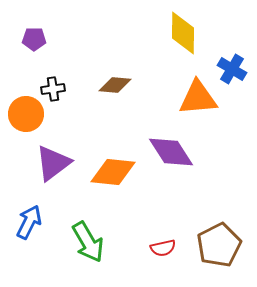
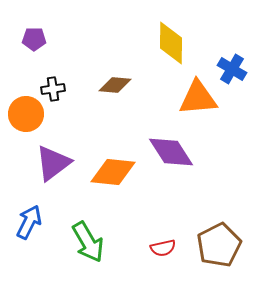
yellow diamond: moved 12 px left, 10 px down
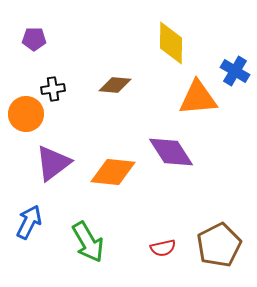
blue cross: moved 3 px right, 2 px down
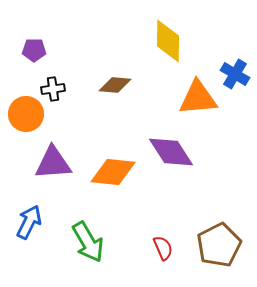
purple pentagon: moved 11 px down
yellow diamond: moved 3 px left, 2 px up
blue cross: moved 3 px down
purple triangle: rotated 33 degrees clockwise
red semicircle: rotated 100 degrees counterclockwise
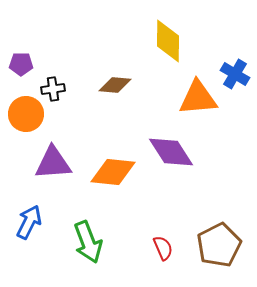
purple pentagon: moved 13 px left, 14 px down
green arrow: rotated 9 degrees clockwise
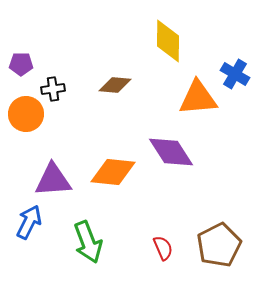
purple triangle: moved 17 px down
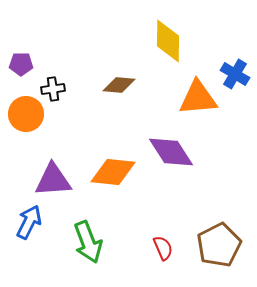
brown diamond: moved 4 px right
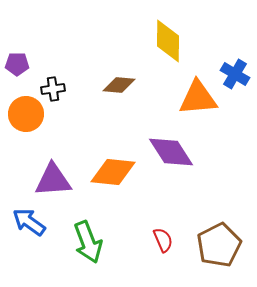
purple pentagon: moved 4 px left
blue arrow: rotated 80 degrees counterclockwise
red semicircle: moved 8 px up
